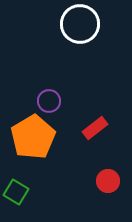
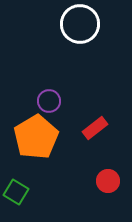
orange pentagon: moved 3 px right
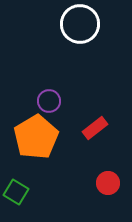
red circle: moved 2 px down
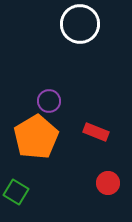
red rectangle: moved 1 px right, 4 px down; rotated 60 degrees clockwise
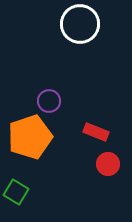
orange pentagon: moved 6 px left; rotated 12 degrees clockwise
red circle: moved 19 px up
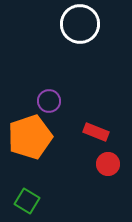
green square: moved 11 px right, 9 px down
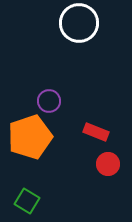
white circle: moved 1 px left, 1 px up
